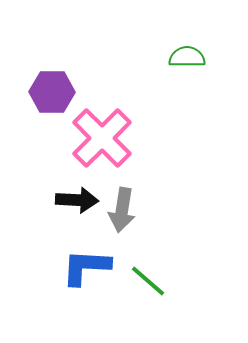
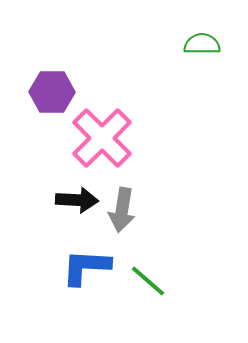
green semicircle: moved 15 px right, 13 px up
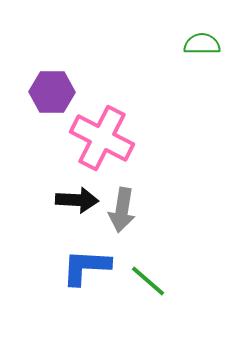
pink cross: rotated 18 degrees counterclockwise
